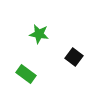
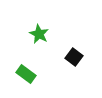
green star: rotated 18 degrees clockwise
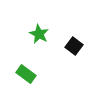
black square: moved 11 px up
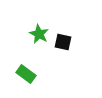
black square: moved 11 px left, 4 px up; rotated 24 degrees counterclockwise
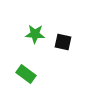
green star: moved 4 px left; rotated 24 degrees counterclockwise
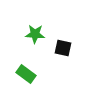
black square: moved 6 px down
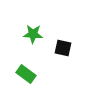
green star: moved 2 px left
